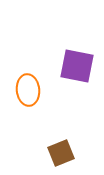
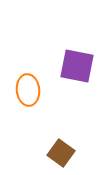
brown square: rotated 32 degrees counterclockwise
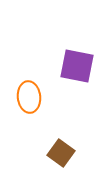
orange ellipse: moved 1 px right, 7 px down
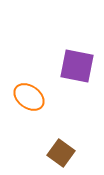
orange ellipse: rotated 48 degrees counterclockwise
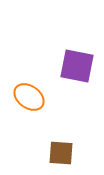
brown square: rotated 32 degrees counterclockwise
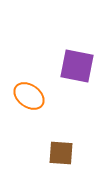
orange ellipse: moved 1 px up
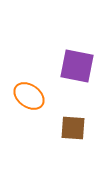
brown square: moved 12 px right, 25 px up
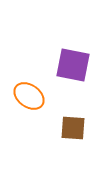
purple square: moved 4 px left, 1 px up
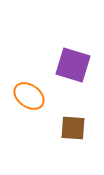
purple square: rotated 6 degrees clockwise
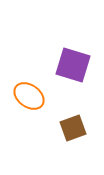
brown square: rotated 24 degrees counterclockwise
